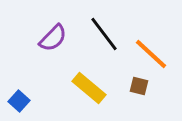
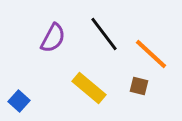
purple semicircle: rotated 16 degrees counterclockwise
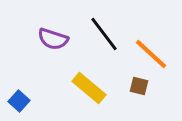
purple semicircle: moved 1 px down; rotated 80 degrees clockwise
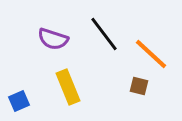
yellow rectangle: moved 21 px left, 1 px up; rotated 28 degrees clockwise
blue square: rotated 25 degrees clockwise
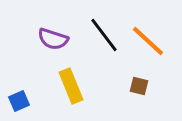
black line: moved 1 px down
orange line: moved 3 px left, 13 px up
yellow rectangle: moved 3 px right, 1 px up
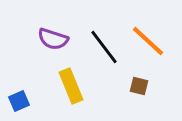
black line: moved 12 px down
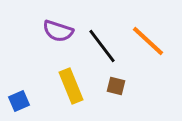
purple semicircle: moved 5 px right, 8 px up
black line: moved 2 px left, 1 px up
brown square: moved 23 px left
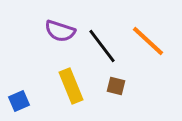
purple semicircle: moved 2 px right
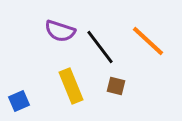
black line: moved 2 px left, 1 px down
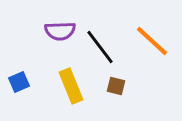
purple semicircle: rotated 20 degrees counterclockwise
orange line: moved 4 px right
blue square: moved 19 px up
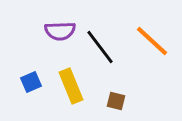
blue square: moved 12 px right
brown square: moved 15 px down
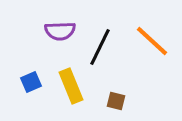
black line: rotated 63 degrees clockwise
